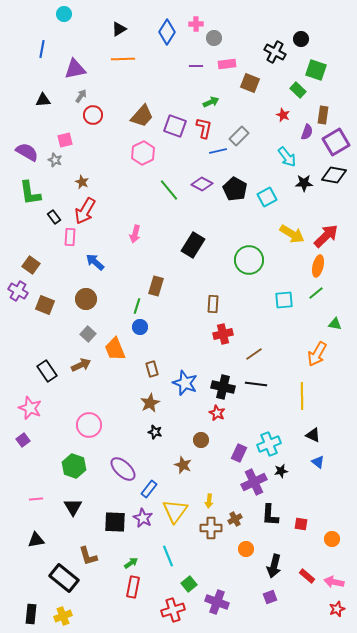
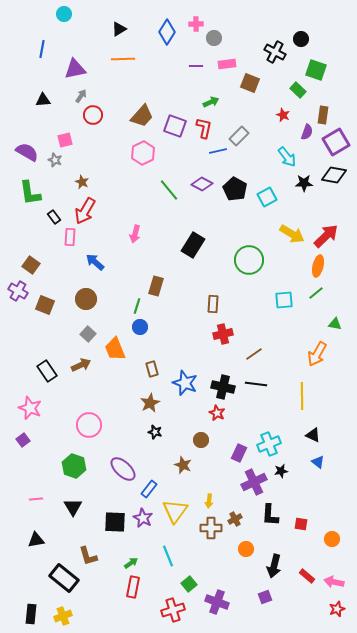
purple square at (270, 597): moved 5 px left
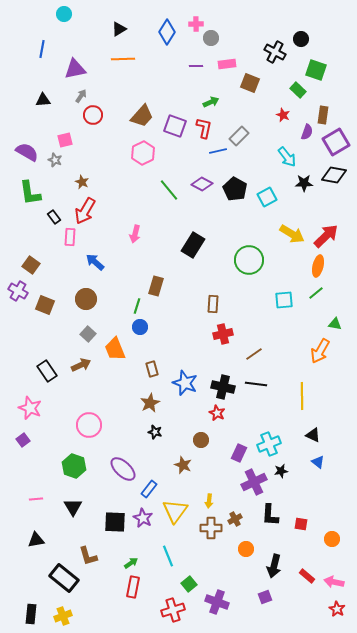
gray circle at (214, 38): moved 3 px left
orange arrow at (317, 354): moved 3 px right, 3 px up
red star at (337, 609): rotated 21 degrees counterclockwise
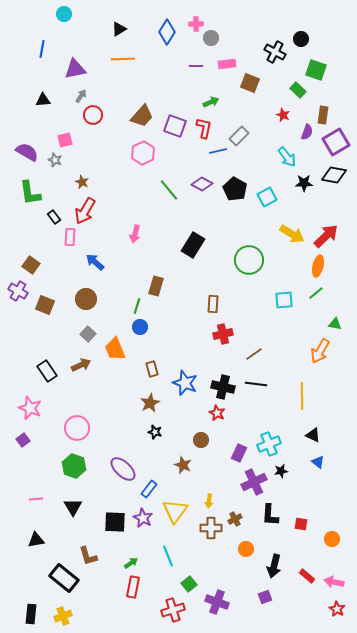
pink circle at (89, 425): moved 12 px left, 3 px down
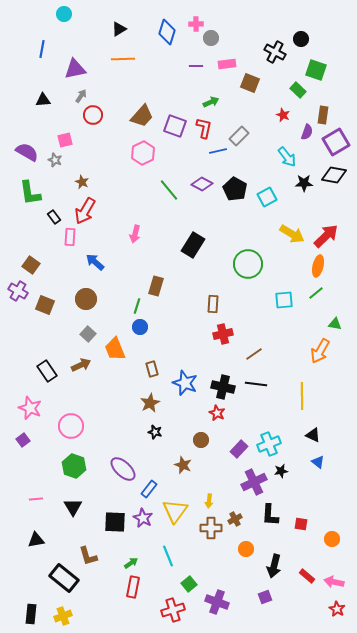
blue diamond at (167, 32): rotated 15 degrees counterclockwise
green circle at (249, 260): moved 1 px left, 4 px down
pink circle at (77, 428): moved 6 px left, 2 px up
purple rectangle at (239, 453): moved 4 px up; rotated 18 degrees clockwise
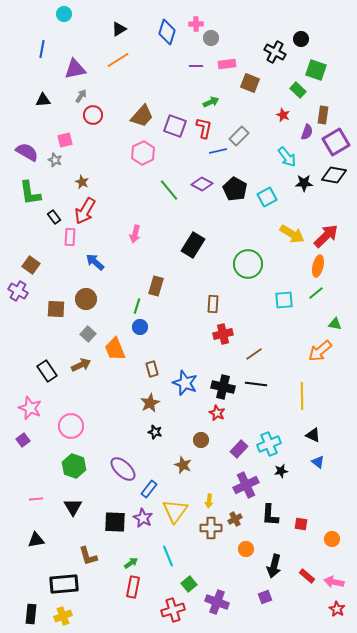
orange line at (123, 59): moved 5 px left, 1 px down; rotated 30 degrees counterclockwise
brown square at (45, 305): moved 11 px right, 4 px down; rotated 18 degrees counterclockwise
orange arrow at (320, 351): rotated 20 degrees clockwise
purple cross at (254, 482): moved 8 px left, 3 px down
black rectangle at (64, 578): moved 6 px down; rotated 44 degrees counterclockwise
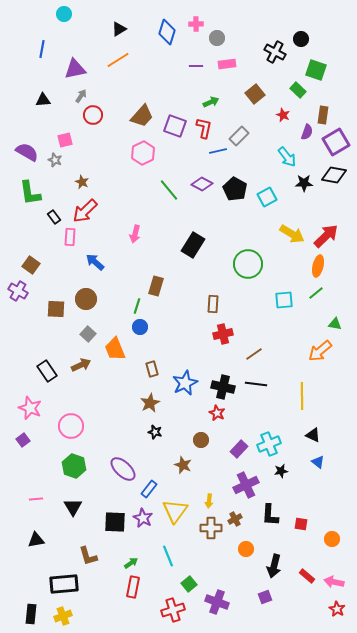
gray circle at (211, 38): moved 6 px right
brown square at (250, 83): moved 5 px right, 11 px down; rotated 30 degrees clockwise
red arrow at (85, 211): rotated 16 degrees clockwise
blue star at (185, 383): rotated 25 degrees clockwise
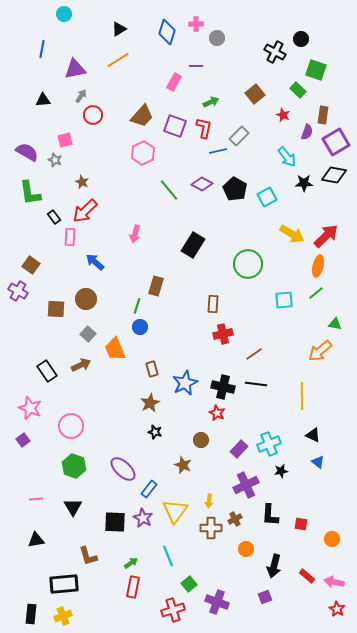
pink rectangle at (227, 64): moved 53 px left, 18 px down; rotated 54 degrees counterclockwise
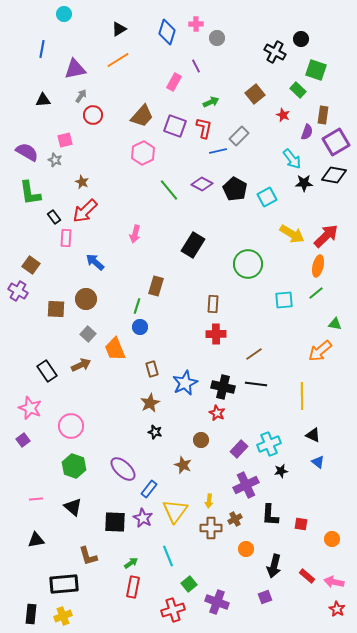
purple line at (196, 66): rotated 64 degrees clockwise
cyan arrow at (287, 157): moved 5 px right, 2 px down
pink rectangle at (70, 237): moved 4 px left, 1 px down
red cross at (223, 334): moved 7 px left; rotated 12 degrees clockwise
black triangle at (73, 507): rotated 18 degrees counterclockwise
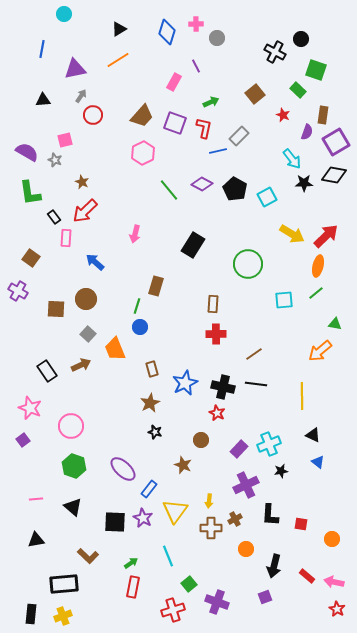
purple square at (175, 126): moved 3 px up
brown square at (31, 265): moved 7 px up
brown L-shape at (88, 556): rotated 30 degrees counterclockwise
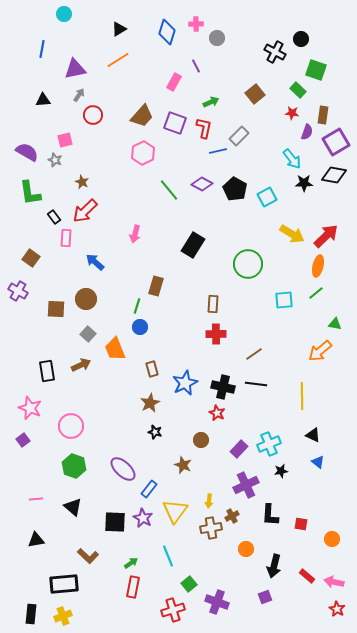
gray arrow at (81, 96): moved 2 px left, 1 px up
red star at (283, 115): moved 9 px right, 2 px up; rotated 16 degrees counterclockwise
black rectangle at (47, 371): rotated 25 degrees clockwise
brown cross at (235, 519): moved 3 px left, 3 px up
brown cross at (211, 528): rotated 10 degrees counterclockwise
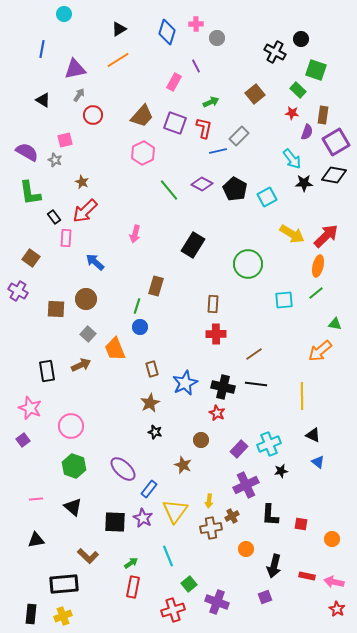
black triangle at (43, 100): rotated 35 degrees clockwise
red rectangle at (307, 576): rotated 28 degrees counterclockwise
